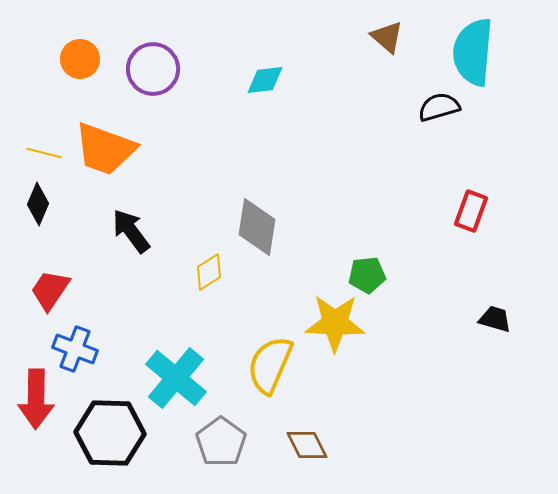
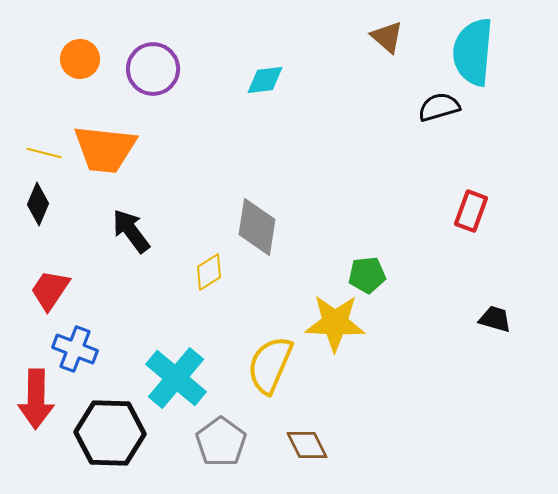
orange trapezoid: rotated 14 degrees counterclockwise
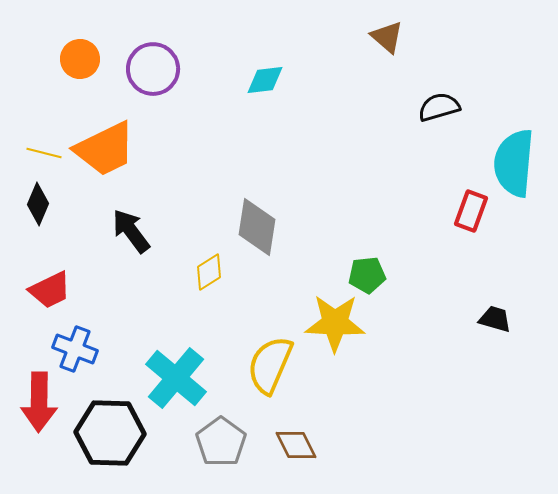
cyan semicircle: moved 41 px right, 111 px down
orange trapezoid: rotated 32 degrees counterclockwise
red trapezoid: rotated 150 degrees counterclockwise
red arrow: moved 3 px right, 3 px down
brown diamond: moved 11 px left
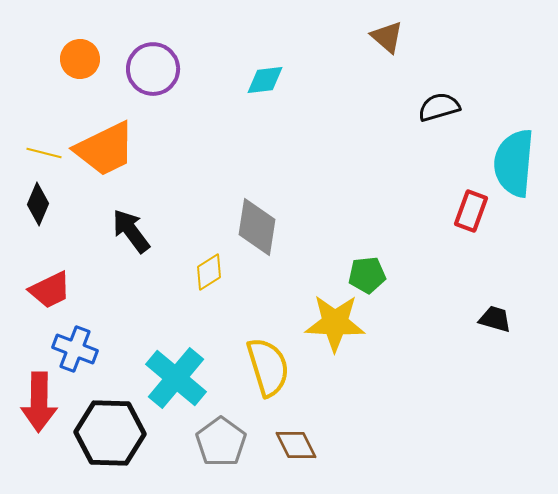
yellow semicircle: moved 2 px left, 2 px down; rotated 140 degrees clockwise
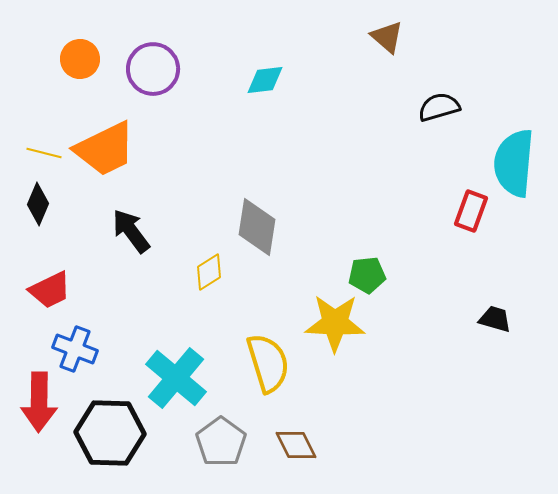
yellow semicircle: moved 4 px up
